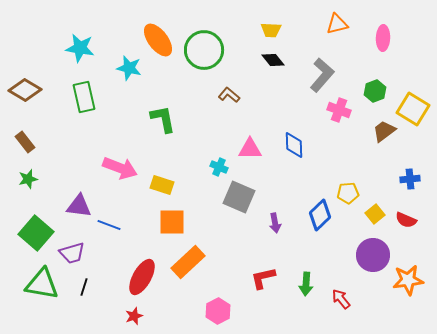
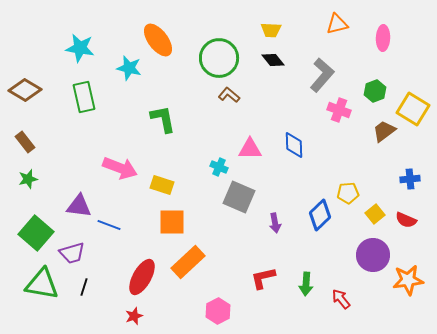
green circle at (204, 50): moved 15 px right, 8 px down
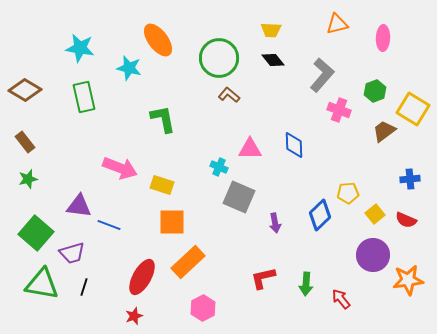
pink hexagon at (218, 311): moved 15 px left, 3 px up
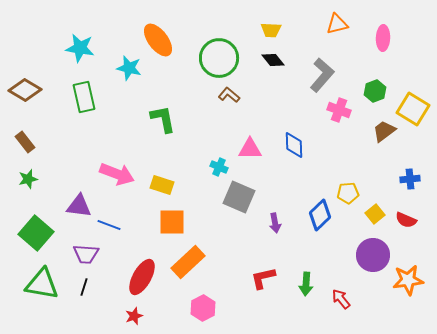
pink arrow at (120, 168): moved 3 px left, 6 px down
purple trapezoid at (72, 253): moved 14 px right, 1 px down; rotated 20 degrees clockwise
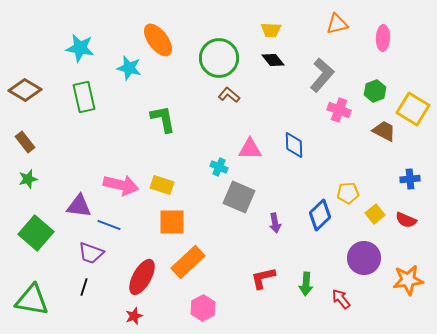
brown trapezoid at (384, 131): rotated 65 degrees clockwise
pink arrow at (117, 174): moved 4 px right, 11 px down; rotated 8 degrees counterclockwise
purple trapezoid at (86, 254): moved 5 px right, 1 px up; rotated 16 degrees clockwise
purple circle at (373, 255): moved 9 px left, 3 px down
green triangle at (42, 284): moved 10 px left, 16 px down
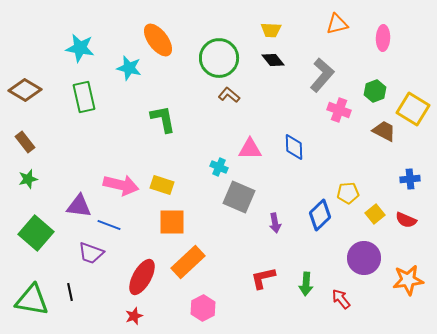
blue diamond at (294, 145): moved 2 px down
black line at (84, 287): moved 14 px left, 5 px down; rotated 30 degrees counterclockwise
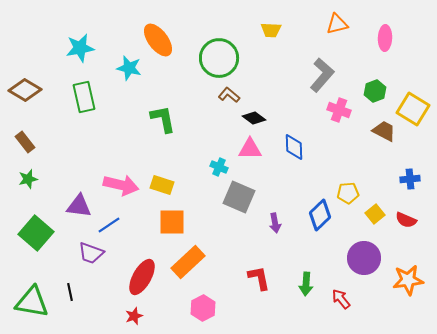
pink ellipse at (383, 38): moved 2 px right
cyan star at (80, 48): rotated 20 degrees counterclockwise
black diamond at (273, 60): moved 19 px left, 58 px down; rotated 15 degrees counterclockwise
blue line at (109, 225): rotated 55 degrees counterclockwise
red L-shape at (263, 278): moved 4 px left; rotated 92 degrees clockwise
green triangle at (32, 300): moved 2 px down
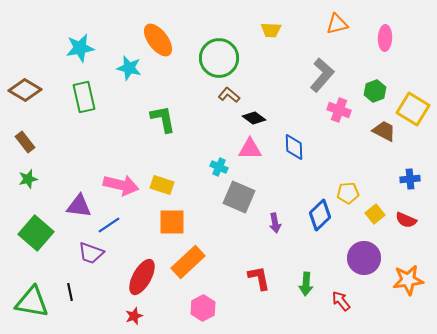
red arrow at (341, 299): moved 2 px down
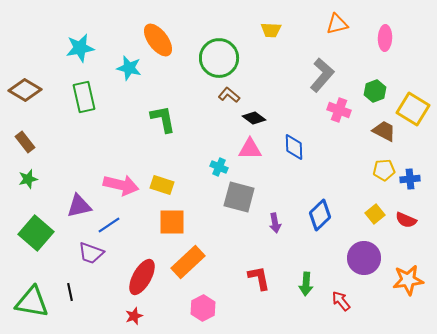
yellow pentagon at (348, 193): moved 36 px right, 23 px up
gray square at (239, 197): rotated 8 degrees counterclockwise
purple triangle at (79, 206): rotated 20 degrees counterclockwise
